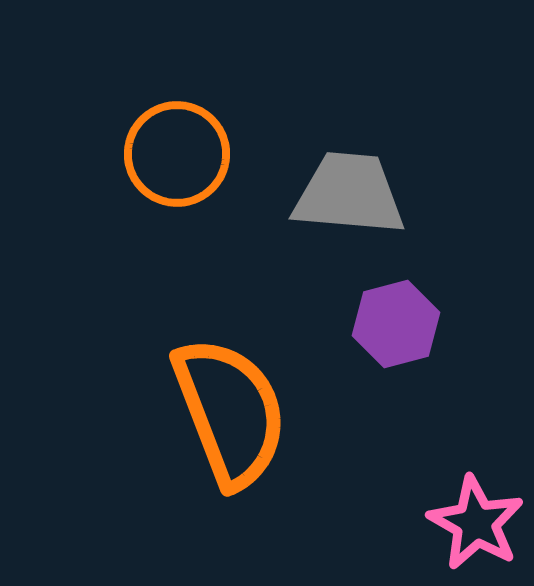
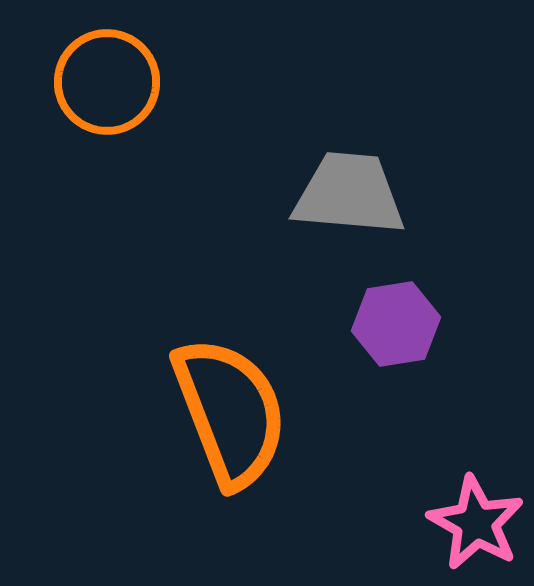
orange circle: moved 70 px left, 72 px up
purple hexagon: rotated 6 degrees clockwise
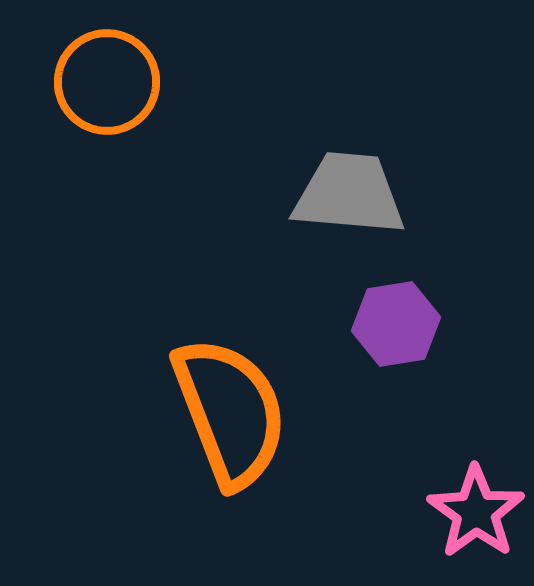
pink star: moved 11 px up; rotated 6 degrees clockwise
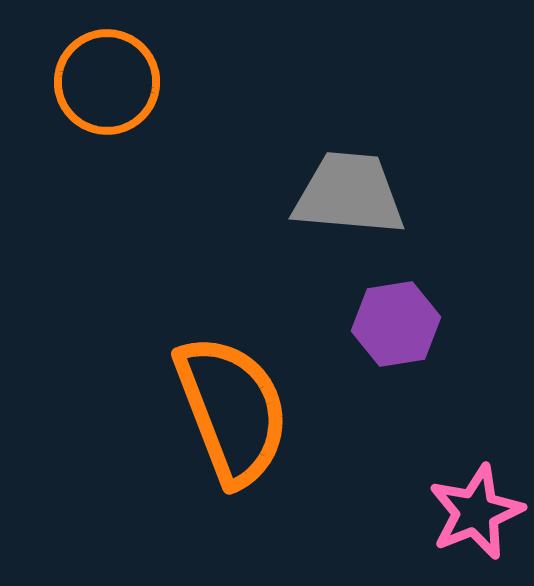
orange semicircle: moved 2 px right, 2 px up
pink star: rotated 14 degrees clockwise
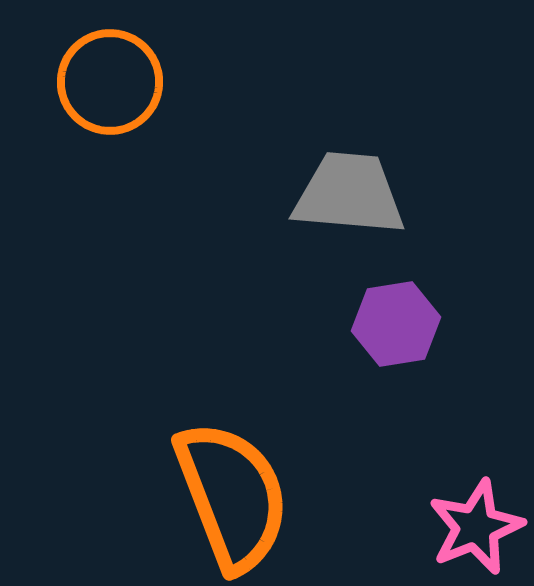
orange circle: moved 3 px right
orange semicircle: moved 86 px down
pink star: moved 15 px down
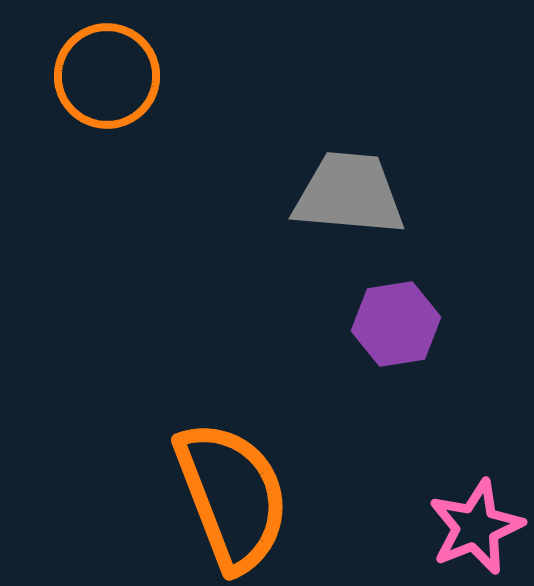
orange circle: moved 3 px left, 6 px up
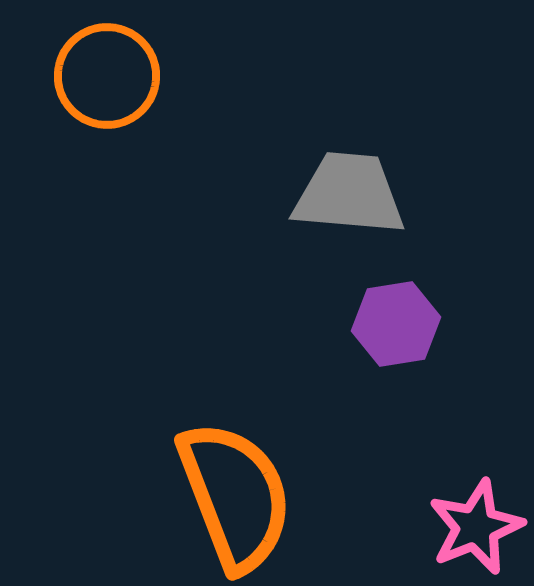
orange semicircle: moved 3 px right
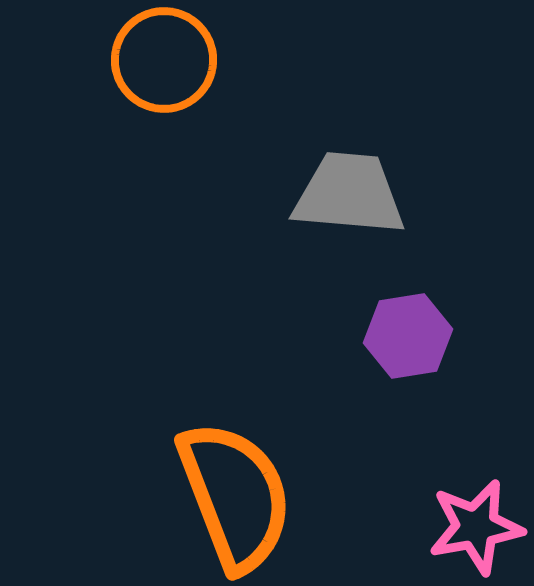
orange circle: moved 57 px right, 16 px up
purple hexagon: moved 12 px right, 12 px down
pink star: rotated 12 degrees clockwise
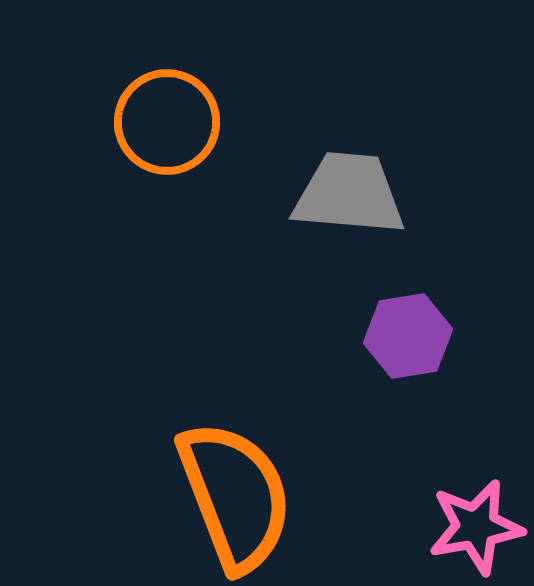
orange circle: moved 3 px right, 62 px down
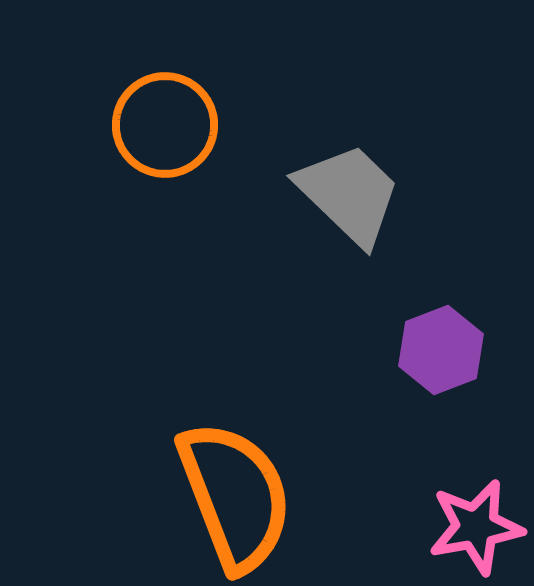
orange circle: moved 2 px left, 3 px down
gray trapezoid: rotated 39 degrees clockwise
purple hexagon: moved 33 px right, 14 px down; rotated 12 degrees counterclockwise
